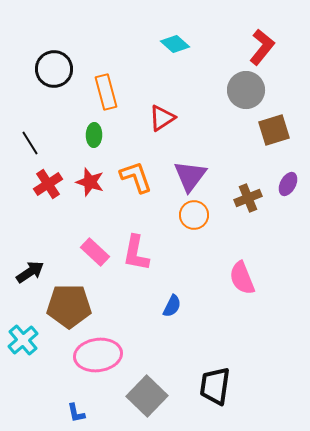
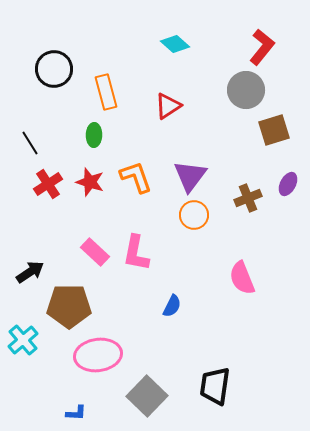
red triangle: moved 6 px right, 12 px up
blue L-shape: rotated 75 degrees counterclockwise
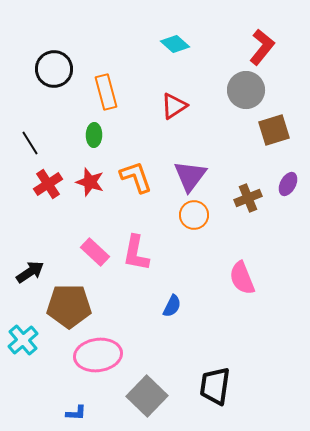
red triangle: moved 6 px right
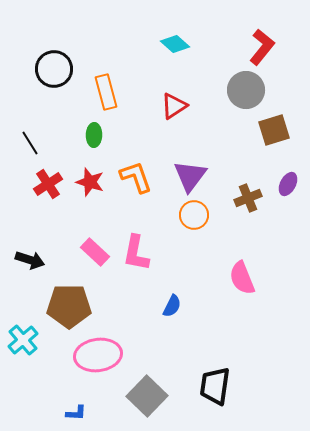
black arrow: moved 12 px up; rotated 52 degrees clockwise
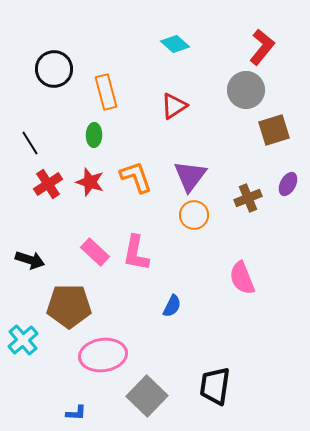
pink ellipse: moved 5 px right
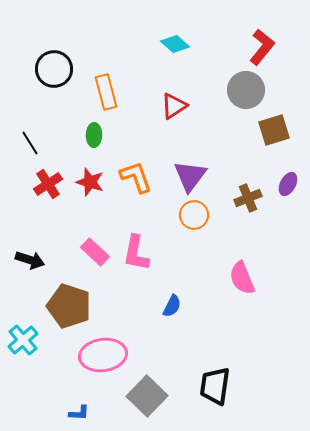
brown pentagon: rotated 18 degrees clockwise
blue L-shape: moved 3 px right
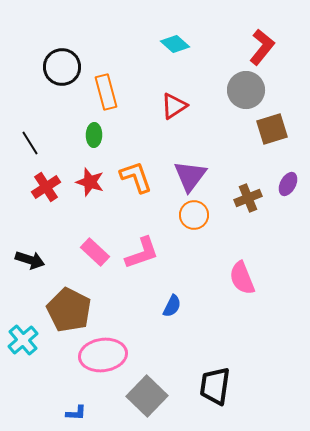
black circle: moved 8 px right, 2 px up
brown square: moved 2 px left, 1 px up
red cross: moved 2 px left, 3 px down
pink L-shape: moved 6 px right; rotated 120 degrees counterclockwise
brown pentagon: moved 4 px down; rotated 9 degrees clockwise
blue L-shape: moved 3 px left
